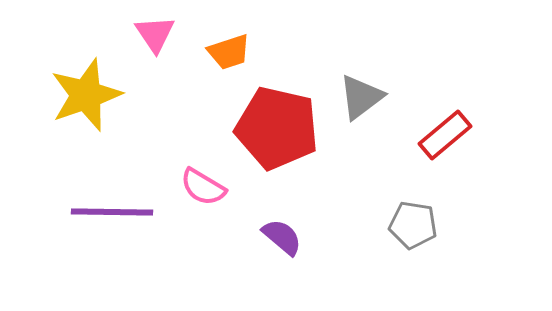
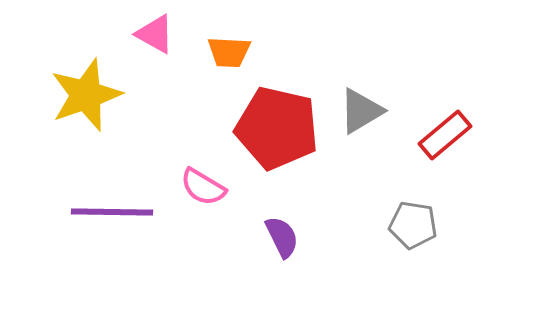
pink triangle: rotated 27 degrees counterclockwise
orange trapezoid: rotated 21 degrees clockwise
gray triangle: moved 14 px down; rotated 6 degrees clockwise
purple semicircle: rotated 24 degrees clockwise
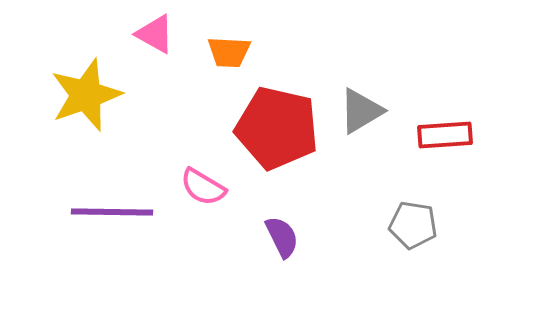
red rectangle: rotated 36 degrees clockwise
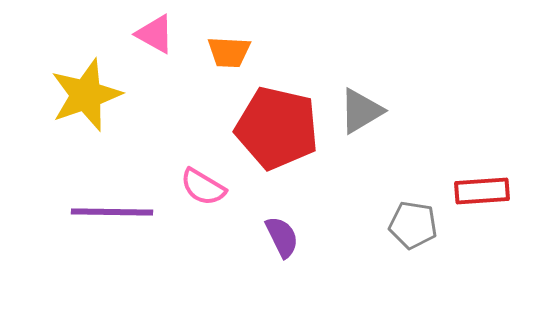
red rectangle: moved 37 px right, 56 px down
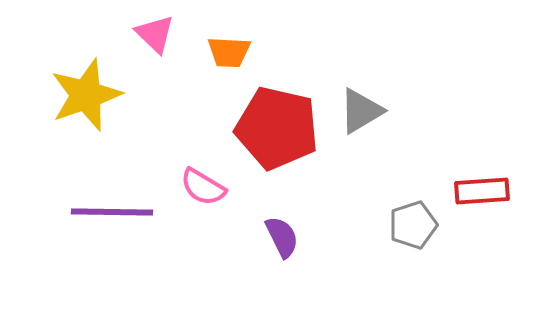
pink triangle: rotated 15 degrees clockwise
gray pentagon: rotated 27 degrees counterclockwise
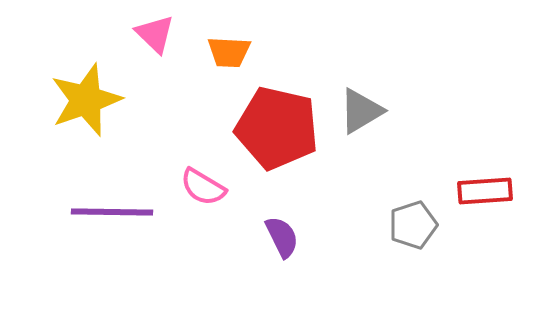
yellow star: moved 5 px down
red rectangle: moved 3 px right
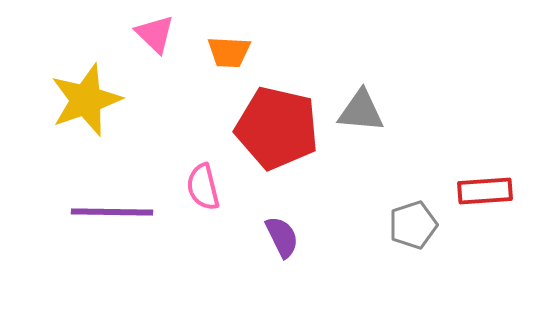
gray triangle: rotated 36 degrees clockwise
pink semicircle: rotated 45 degrees clockwise
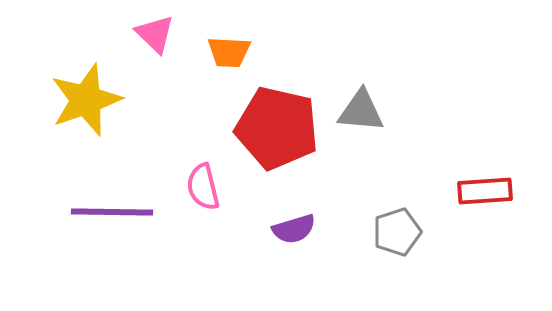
gray pentagon: moved 16 px left, 7 px down
purple semicircle: moved 12 px right, 8 px up; rotated 99 degrees clockwise
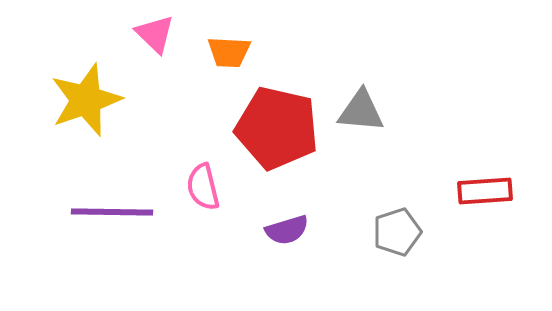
purple semicircle: moved 7 px left, 1 px down
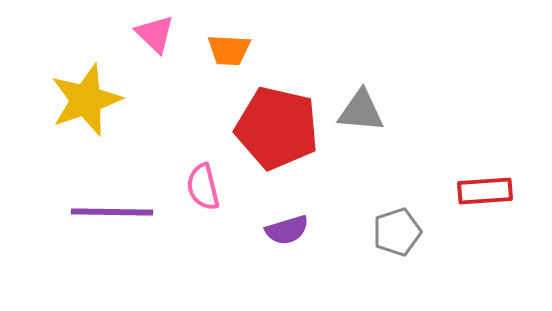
orange trapezoid: moved 2 px up
